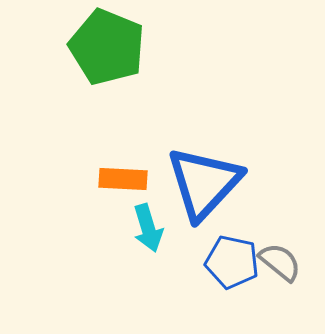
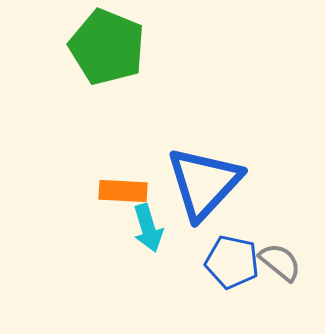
orange rectangle: moved 12 px down
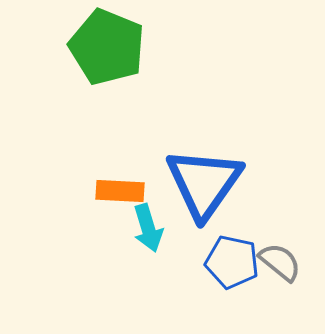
blue triangle: rotated 8 degrees counterclockwise
orange rectangle: moved 3 px left
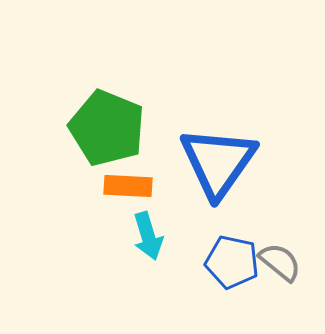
green pentagon: moved 81 px down
blue triangle: moved 14 px right, 21 px up
orange rectangle: moved 8 px right, 5 px up
cyan arrow: moved 8 px down
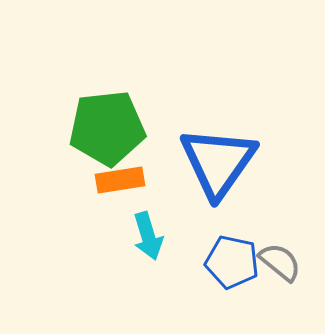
green pentagon: rotated 28 degrees counterclockwise
orange rectangle: moved 8 px left, 6 px up; rotated 12 degrees counterclockwise
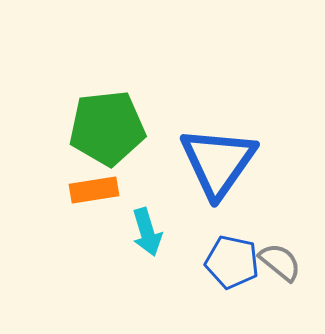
orange rectangle: moved 26 px left, 10 px down
cyan arrow: moved 1 px left, 4 px up
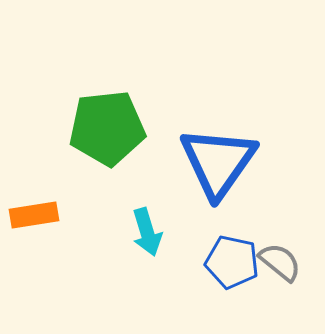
orange rectangle: moved 60 px left, 25 px down
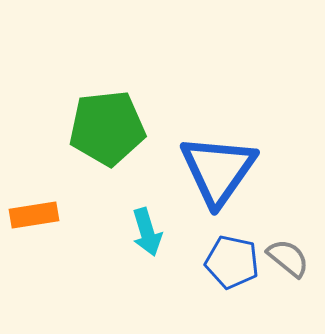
blue triangle: moved 8 px down
gray semicircle: moved 8 px right, 4 px up
